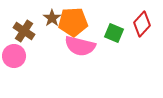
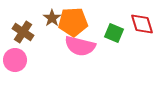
red diamond: rotated 60 degrees counterclockwise
brown cross: moved 1 px left, 1 px down
pink circle: moved 1 px right, 4 px down
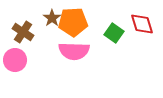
green square: rotated 12 degrees clockwise
pink semicircle: moved 6 px left, 5 px down; rotated 12 degrees counterclockwise
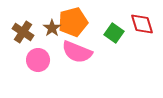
brown star: moved 10 px down
orange pentagon: rotated 12 degrees counterclockwise
pink semicircle: moved 3 px right, 1 px down; rotated 20 degrees clockwise
pink circle: moved 23 px right
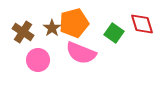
orange pentagon: moved 1 px right, 1 px down
pink semicircle: moved 4 px right, 1 px down
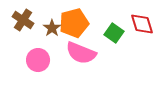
brown cross: moved 12 px up
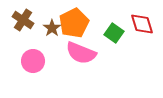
orange pentagon: rotated 12 degrees counterclockwise
pink circle: moved 5 px left, 1 px down
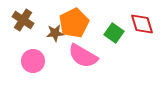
brown star: moved 3 px right, 5 px down; rotated 30 degrees clockwise
pink semicircle: moved 2 px right, 3 px down; rotated 8 degrees clockwise
